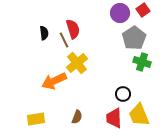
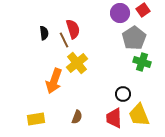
orange arrow: rotated 45 degrees counterclockwise
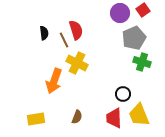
red semicircle: moved 3 px right, 1 px down
gray pentagon: rotated 10 degrees clockwise
yellow cross: rotated 25 degrees counterclockwise
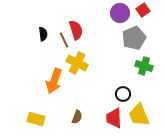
black semicircle: moved 1 px left, 1 px down
green cross: moved 2 px right, 4 px down
yellow rectangle: rotated 24 degrees clockwise
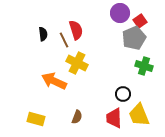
red square: moved 3 px left, 11 px down
orange arrow: rotated 95 degrees clockwise
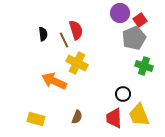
red square: moved 1 px up
